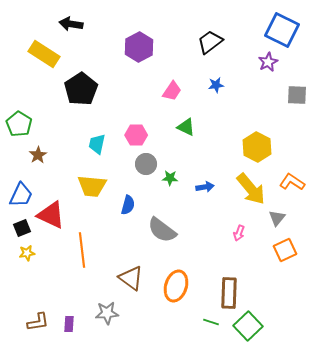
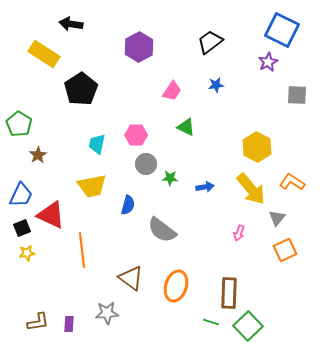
yellow trapezoid: rotated 16 degrees counterclockwise
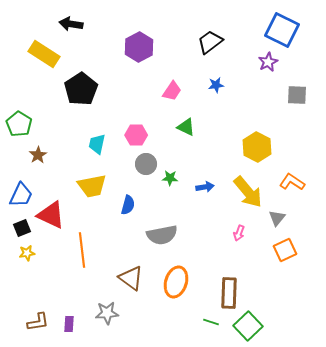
yellow arrow: moved 3 px left, 3 px down
gray semicircle: moved 5 px down; rotated 48 degrees counterclockwise
orange ellipse: moved 4 px up
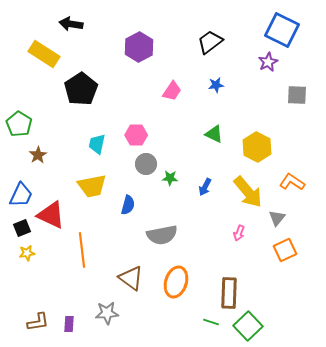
green triangle: moved 28 px right, 7 px down
blue arrow: rotated 126 degrees clockwise
